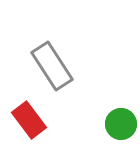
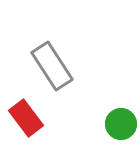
red rectangle: moved 3 px left, 2 px up
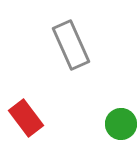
gray rectangle: moved 19 px right, 21 px up; rotated 9 degrees clockwise
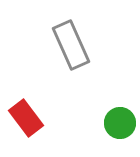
green circle: moved 1 px left, 1 px up
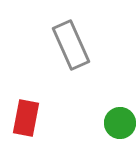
red rectangle: rotated 48 degrees clockwise
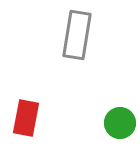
gray rectangle: moved 6 px right, 10 px up; rotated 33 degrees clockwise
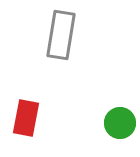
gray rectangle: moved 16 px left
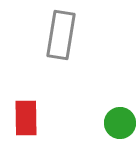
red rectangle: rotated 12 degrees counterclockwise
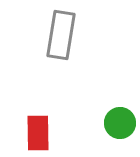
red rectangle: moved 12 px right, 15 px down
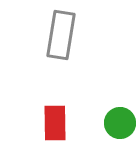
red rectangle: moved 17 px right, 10 px up
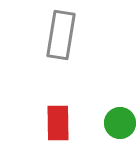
red rectangle: moved 3 px right
